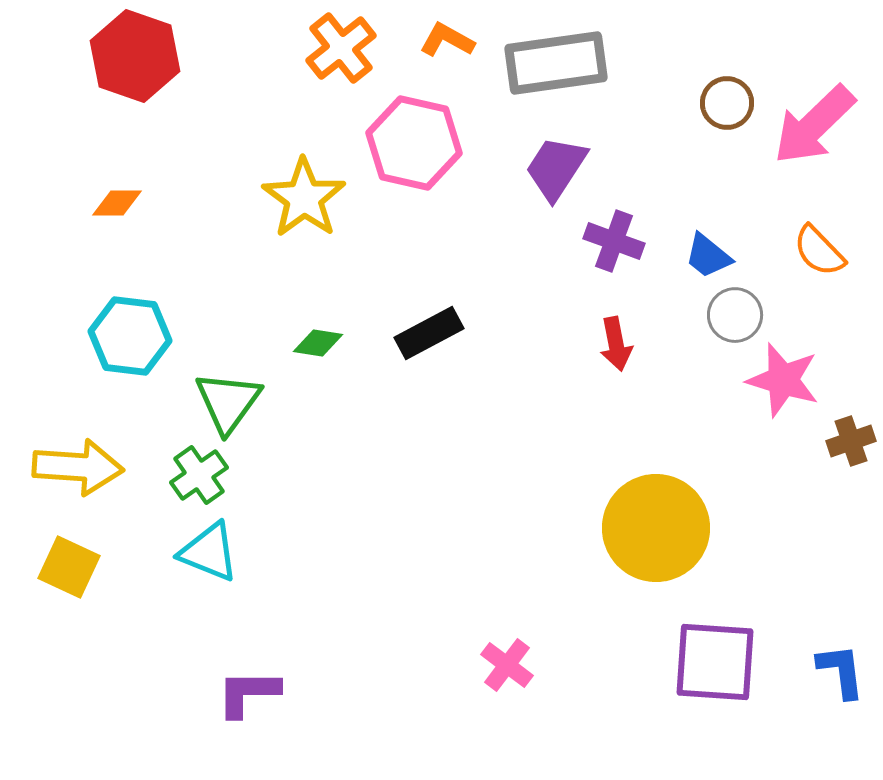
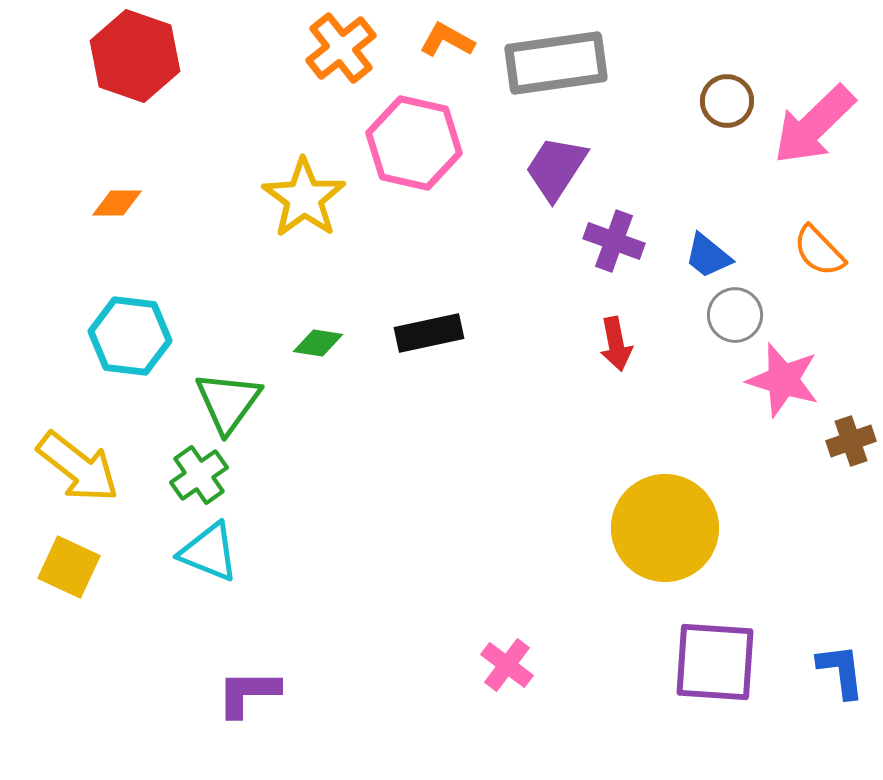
brown circle: moved 2 px up
black rectangle: rotated 16 degrees clockwise
yellow arrow: rotated 34 degrees clockwise
yellow circle: moved 9 px right
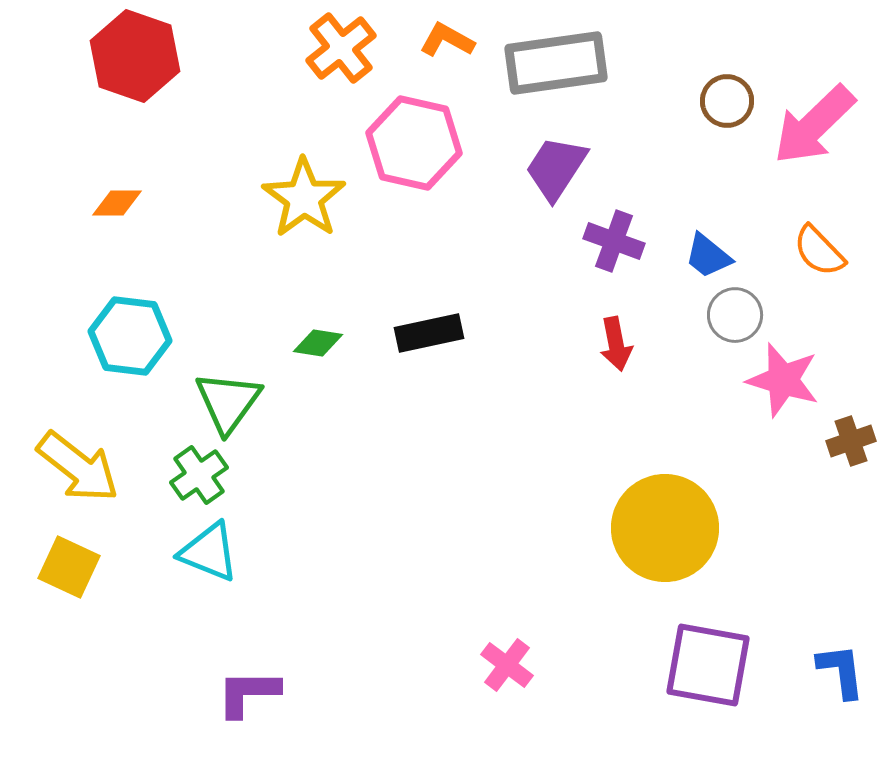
purple square: moved 7 px left, 3 px down; rotated 6 degrees clockwise
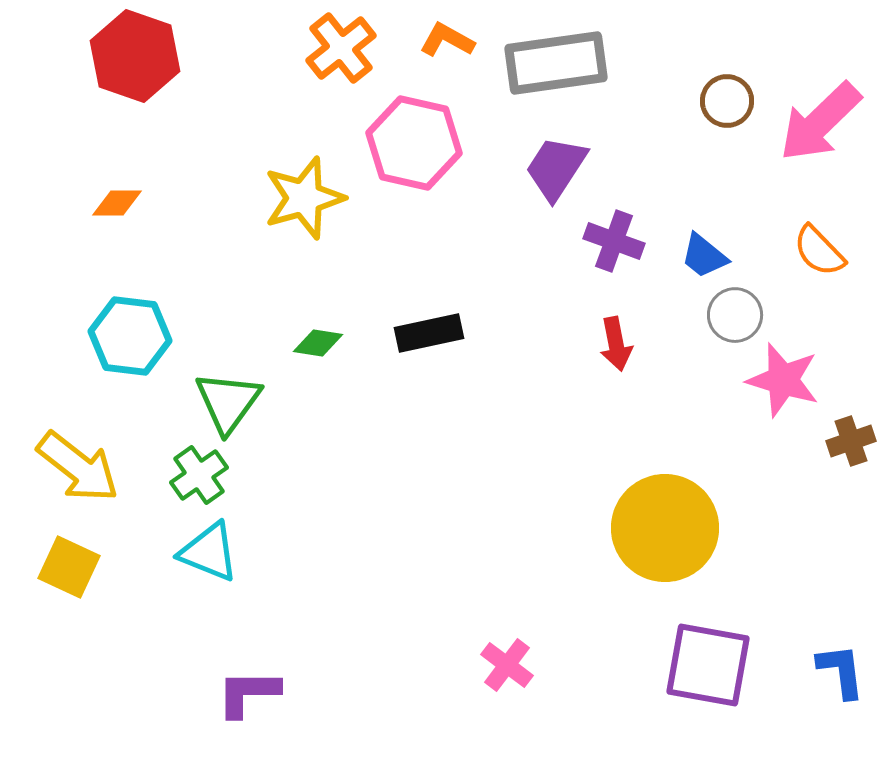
pink arrow: moved 6 px right, 3 px up
yellow star: rotated 20 degrees clockwise
blue trapezoid: moved 4 px left
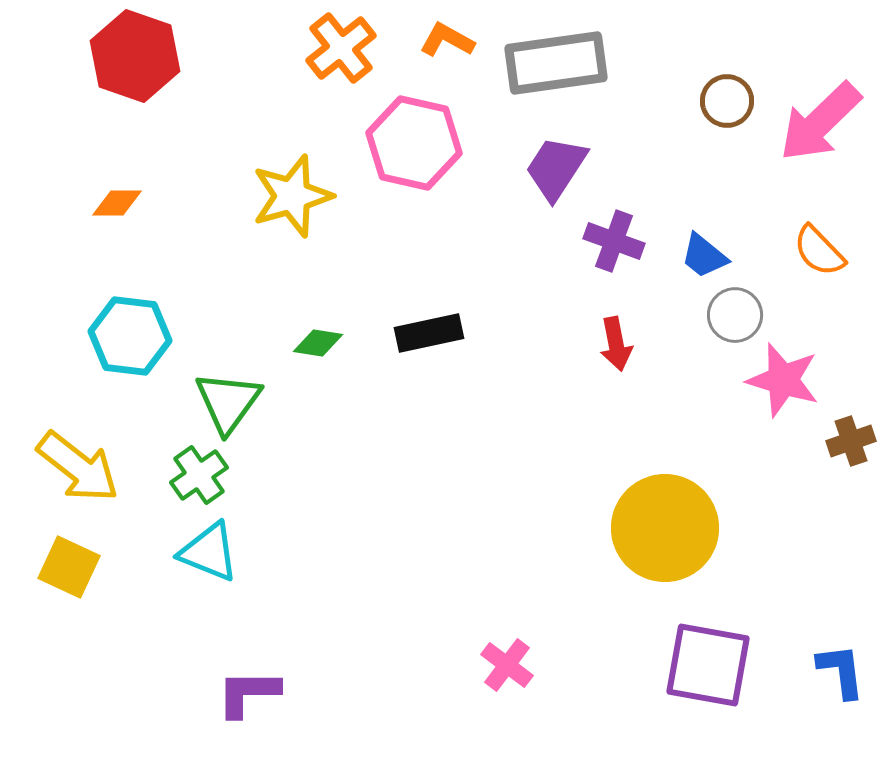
yellow star: moved 12 px left, 2 px up
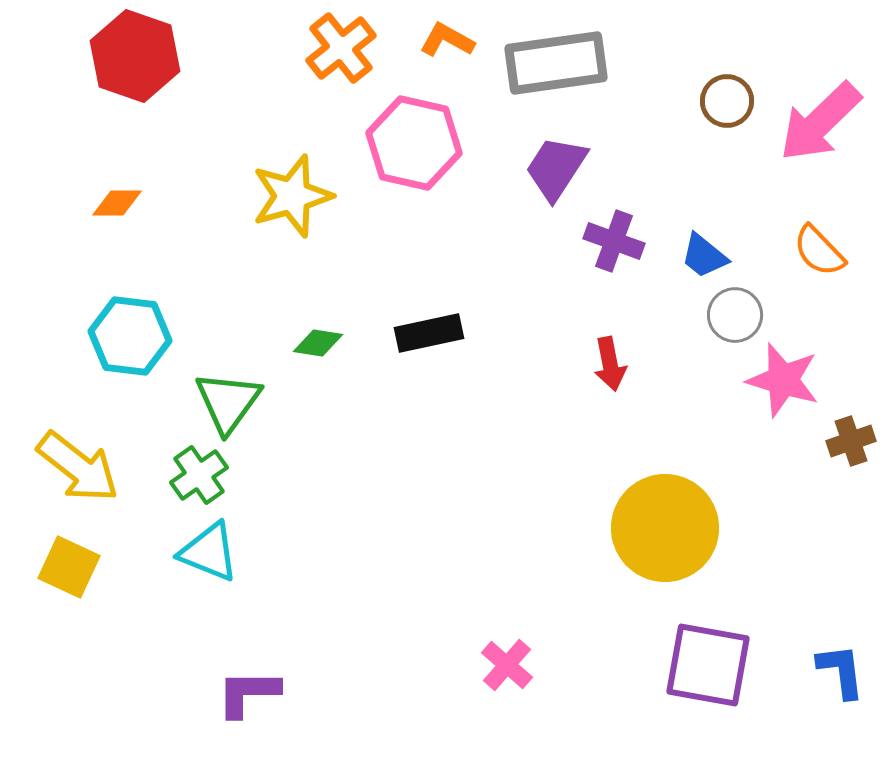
red arrow: moved 6 px left, 20 px down
pink cross: rotated 4 degrees clockwise
